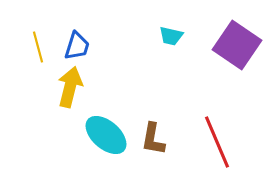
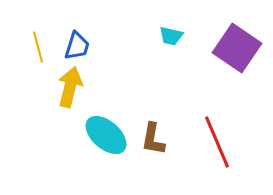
purple square: moved 3 px down
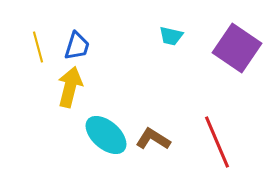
brown L-shape: rotated 112 degrees clockwise
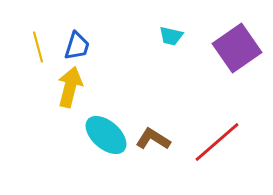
purple square: rotated 21 degrees clockwise
red line: rotated 72 degrees clockwise
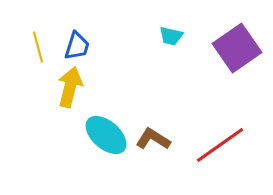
red line: moved 3 px right, 3 px down; rotated 6 degrees clockwise
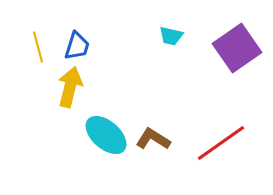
red line: moved 1 px right, 2 px up
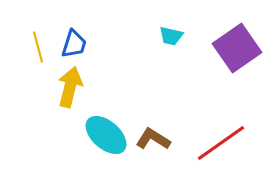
blue trapezoid: moved 3 px left, 2 px up
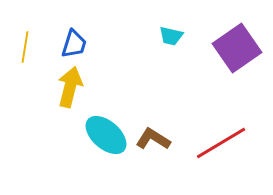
yellow line: moved 13 px left; rotated 24 degrees clockwise
red line: rotated 4 degrees clockwise
